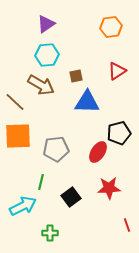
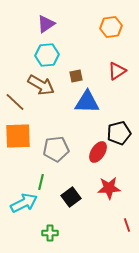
cyan arrow: moved 1 px right, 3 px up
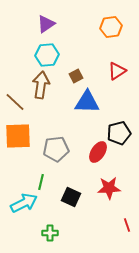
brown square: rotated 16 degrees counterclockwise
brown arrow: rotated 112 degrees counterclockwise
black square: rotated 30 degrees counterclockwise
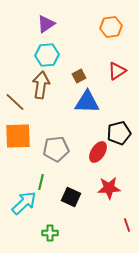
brown square: moved 3 px right
cyan arrow: rotated 16 degrees counterclockwise
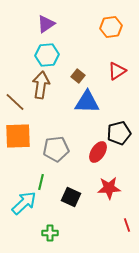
brown square: moved 1 px left; rotated 24 degrees counterclockwise
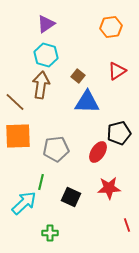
cyan hexagon: moved 1 px left; rotated 20 degrees clockwise
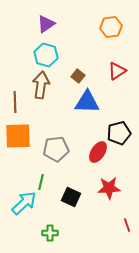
brown line: rotated 45 degrees clockwise
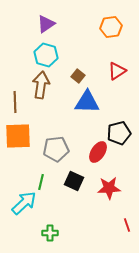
black square: moved 3 px right, 16 px up
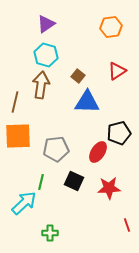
brown line: rotated 15 degrees clockwise
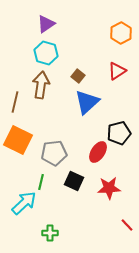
orange hexagon: moved 10 px right, 6 px down; rotated 20 degrees counterclockwise
cyan hexagon: moved 2 px up
blue triangle: rotated 44 degrees counterclockwise
orange square: moved 4 px down; rotated 28 degrees clockwise
gray pentagon: moved 2 px left, 4 px down
red line: rotated 24 degrees counterclockwise
